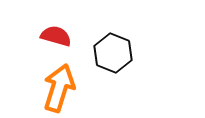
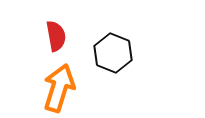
red semicircle: rotated 64 degrees clockwise
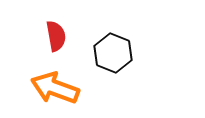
orange arrow: moved 4 px left; rotated 87 degrees counterclockwise
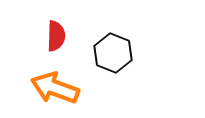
red semicircle: rotated 12 degrees clockwise
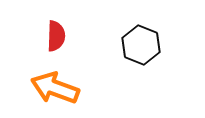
black hexagon: moved 28 px right, 8 px up
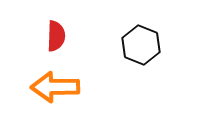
orange arrow: moved 1 px up; rotated 21 degrees counterclockwise
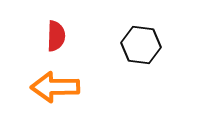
black hexagon: rotated 15 degrees counterclockwise
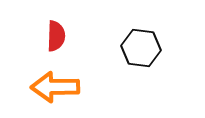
black hexagon: moved 3 px down
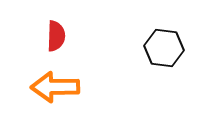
black hexagon: moved 23 px right
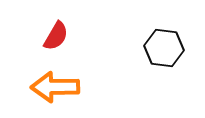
red semicircle: rotated 28 degrees clockwise
